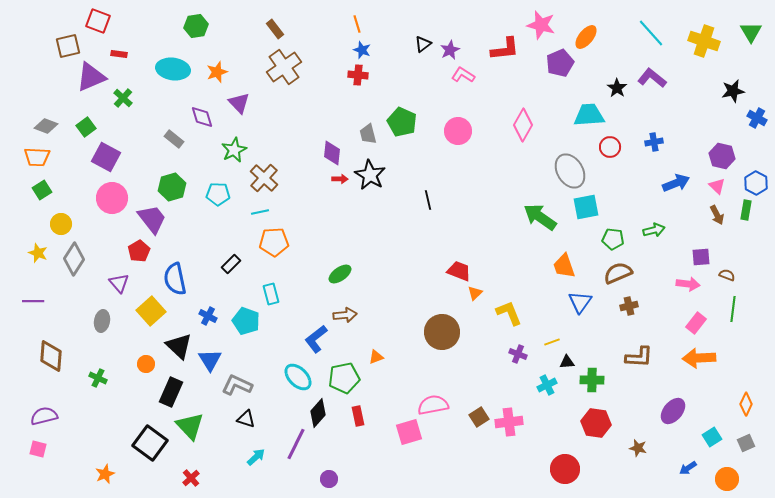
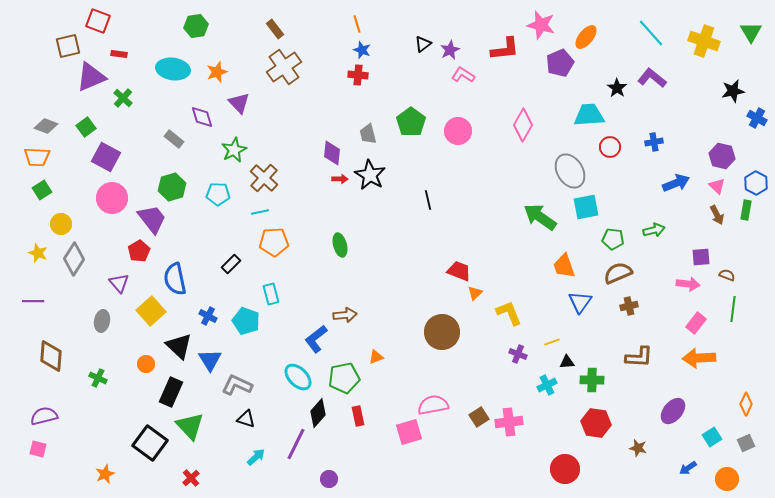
green pentagon at (402, 122): moved 9 px right; rotated 12 degrees clockwise
green ellipse at (340, 274): moved 29 px up; rotated 70 degrees counterclockwise
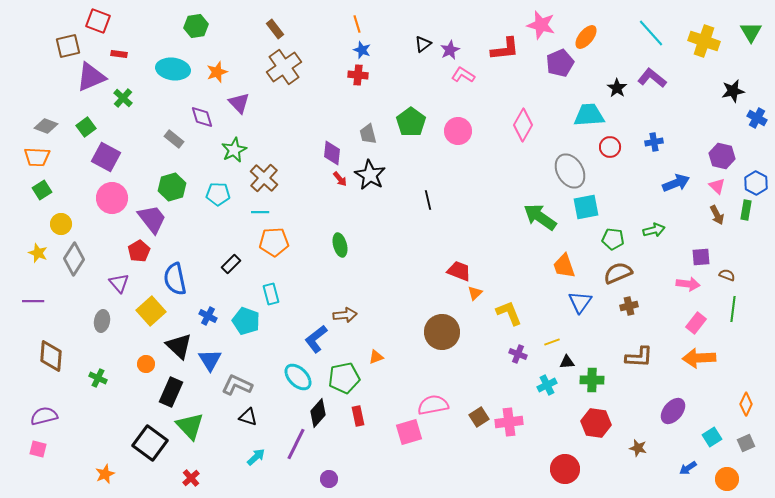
red arrow at (340, 179): rotated 49 degrees clockwise
cyan line at (260, 212): rotated 12 degrees clockwise
black triangle at (246, 419): moved 2 px right, 2 px up
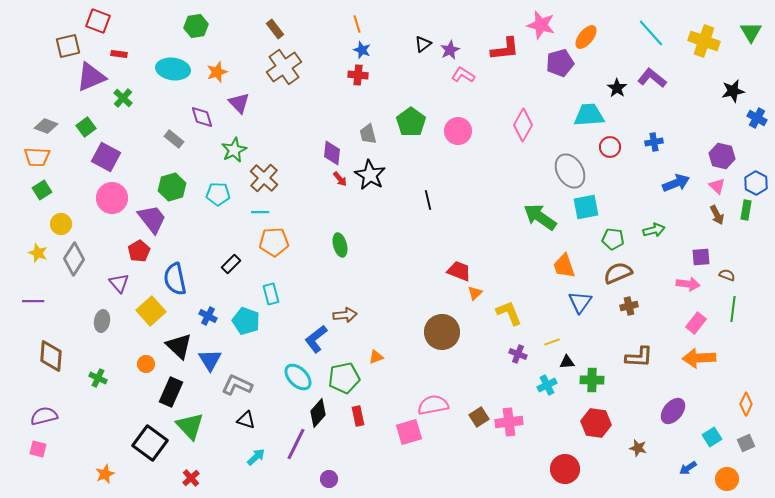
purple pentagon at (560, 63): rotated 8 degrees clockwise
black triangle at (248, 417): moved 2 px left, 3 px down
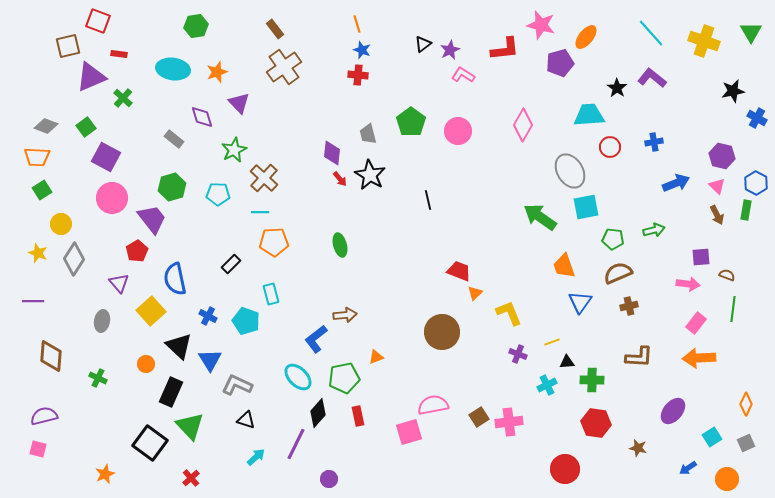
red pentagon at (139, 251): moved 2 px left
